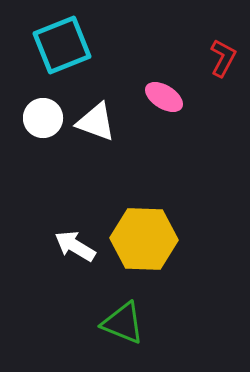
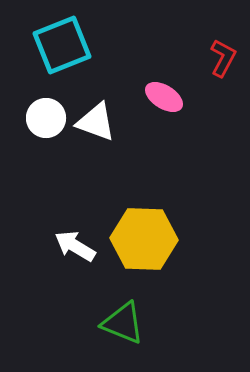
white circle: moved 3 px right
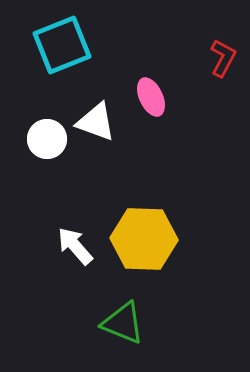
pink ellipse: moved 13 px left; rotated 33 degrees clockwise
white circle: moved 1 px right, 21 px down
white arrow: rotated 18 degrees clockwise
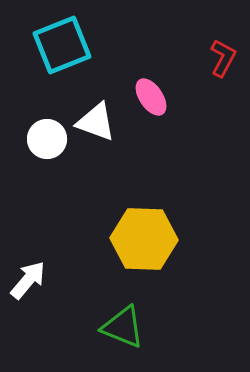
pink ellipse: rotated 9 degrees counterclockwise
white arrow: moved 47 px left, 34 px down; rotated 81 degrees clockwise
green triangle: moved 4 px down
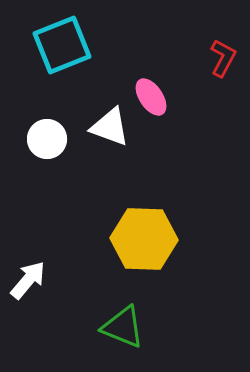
white triangle: moved 14 px right, 5 px down
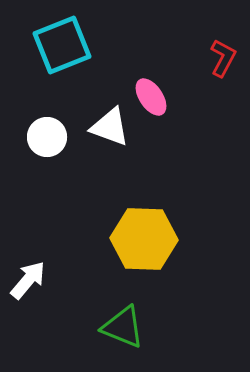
white circle: moved 2 px up
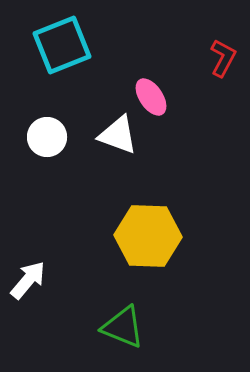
white triangle: moved 8 px right, 8 px down
yellow hexagon: moved 4 px right, 3 px up
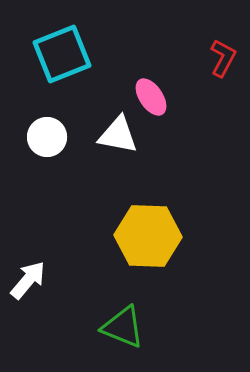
cyan square: moved 9 px down
white triangle: rotated 9 degrees counterclockwise
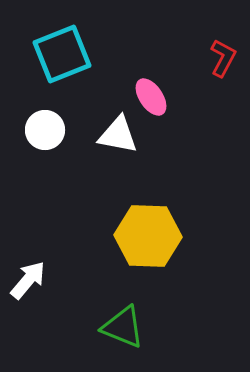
white circle: moved 2 px left, 7 px up
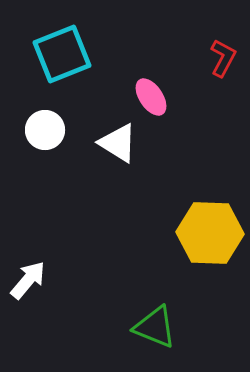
white triangle: moved 8 px down; rotated 21 degrees clockwise
yellow hexagon: moved 62 px right, 3 px up
green triangle: moved 32 px right
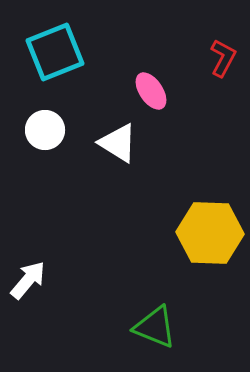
cyan square: moved 7 px left, 2 px up
pink ellipse: moved 6 px up
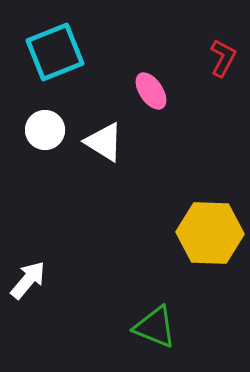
white triangle: moved 14 px left, 1 px up
